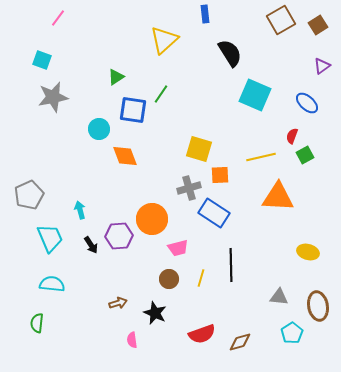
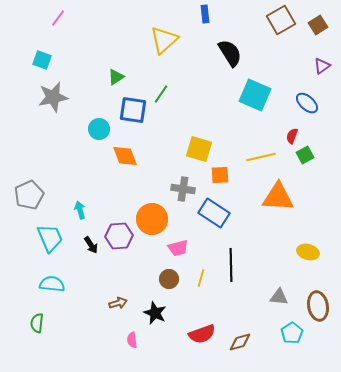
gray cross at (189, 188): moved 6 px left, 1 px down; rotated 25 degrees clockwise
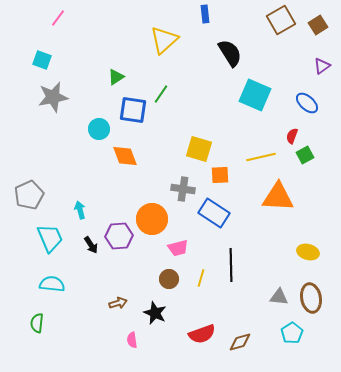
brown ellipse at (318, 306): moved 7 px left, 8 px up
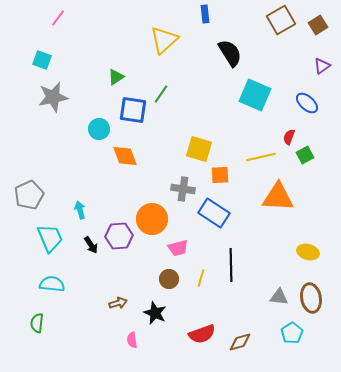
red semicircle at (292, 136): moved 3 px left, 1 px down
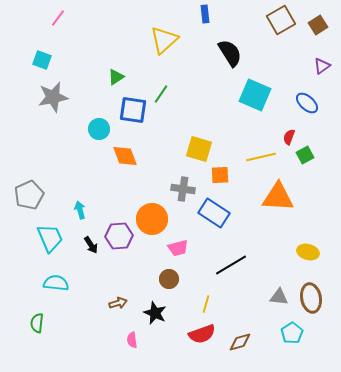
black line at (231, 265): rotated 60 degrees clockwise
yellow line at (201, 278): moved 5 px right, 26 px down
cyan semicircle at (52, 284): moved 4 px right, 1 px up
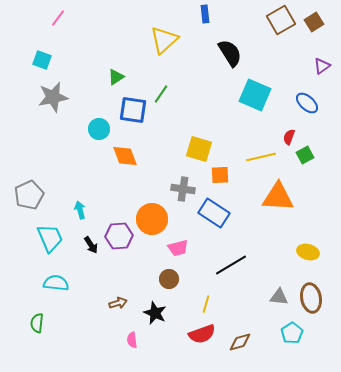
brown square at (318, 25): moved 4 px left, 3 px up
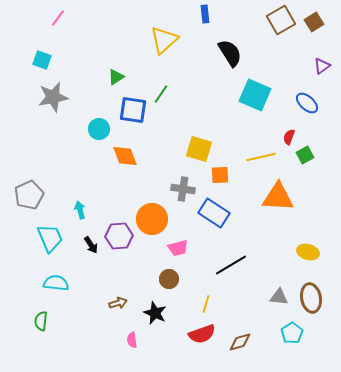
green semicircle at (37, 323): moved 4 px right, 2 px up
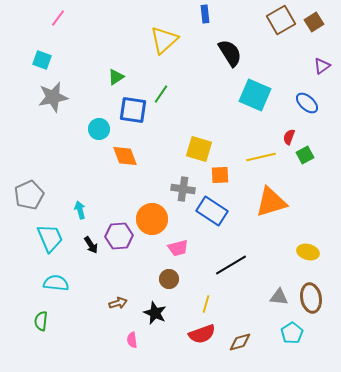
orange triangle at (278, 197): moved 7 px left, 5 px down; rotated 20 degrees counterclockwise
blue rectangle at (214, 213): moved 2 px left, 2 px up
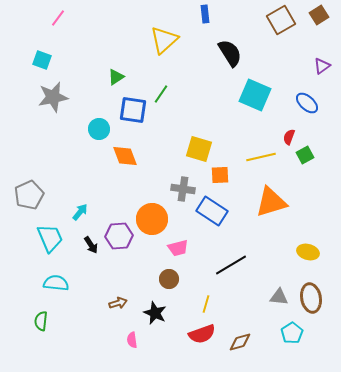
brown square at (314, 22): moved 5 px right, 7 px up
cyan arrow at (80, 210): moved 2 px down; rotated 54 degrees clockwise
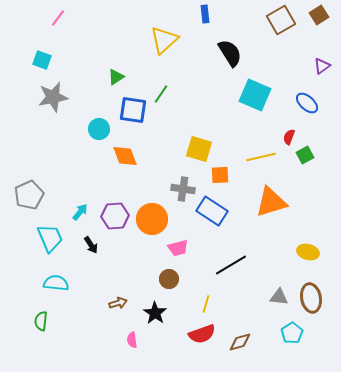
purple hexagon at (119, 236): moved 4 px left, 20 px up
black star at (155, 313): rotated 10 degrees clockwise
